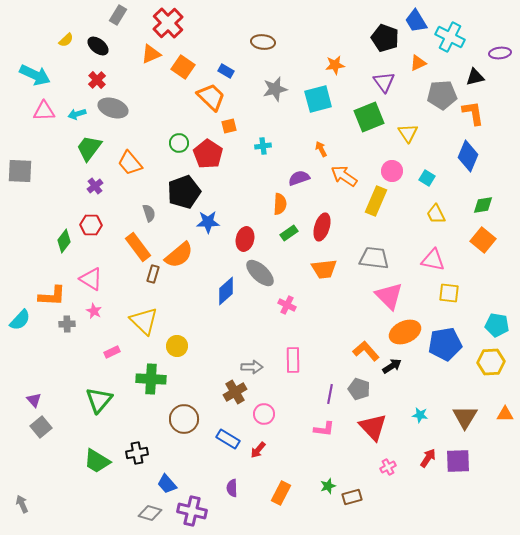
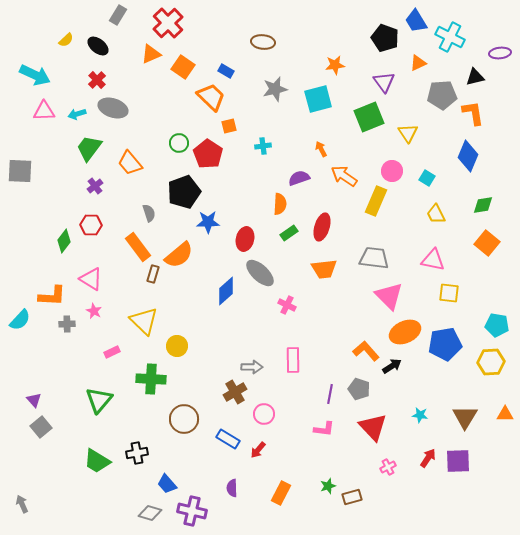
orange square at (483, 240): moved 4 px right, 3 px down
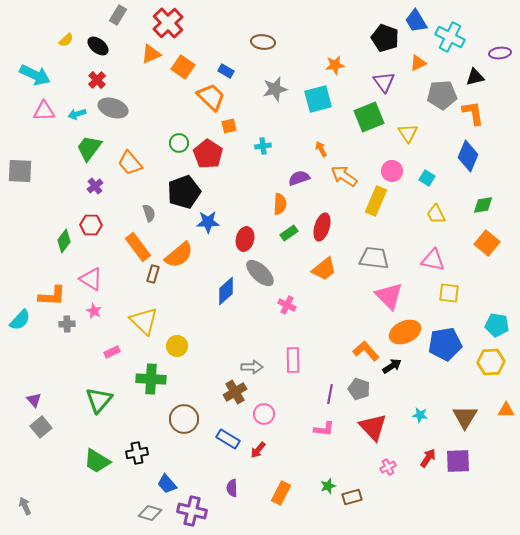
orange trapezoid at (324, 269): rotated 32 degrees counterclockwise
orange triangle at (505, 414): moved 1 px right, 4 px up
gray arrow at (22, 504): moved 3 px right, 2 px down
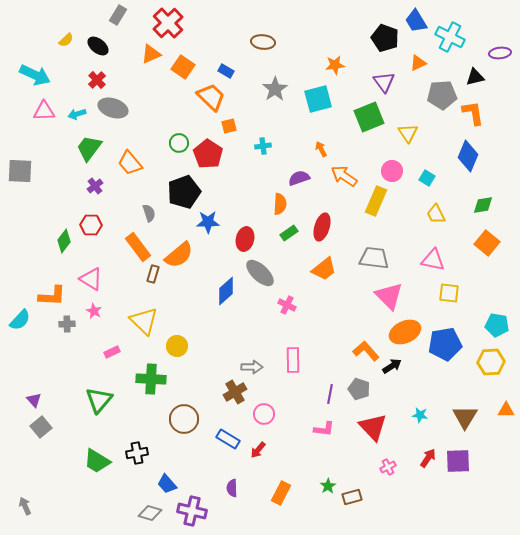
gray star at (275, 89): rotated 20 degrees counterclockwise
green star at (328, 486): rotated 14 degrees counterclockwise
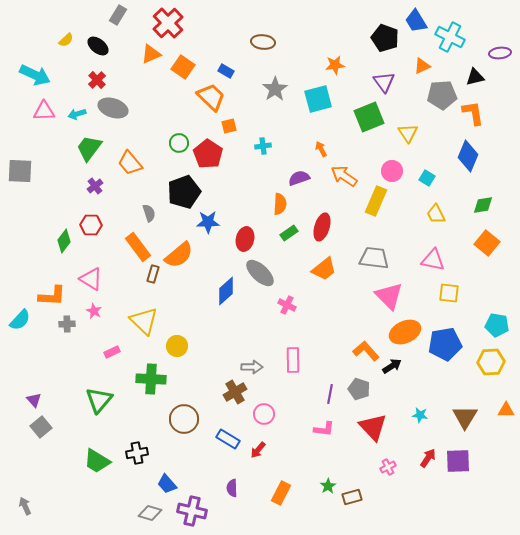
orange triangle at (418, 63): moved 4 px right, 3 px down
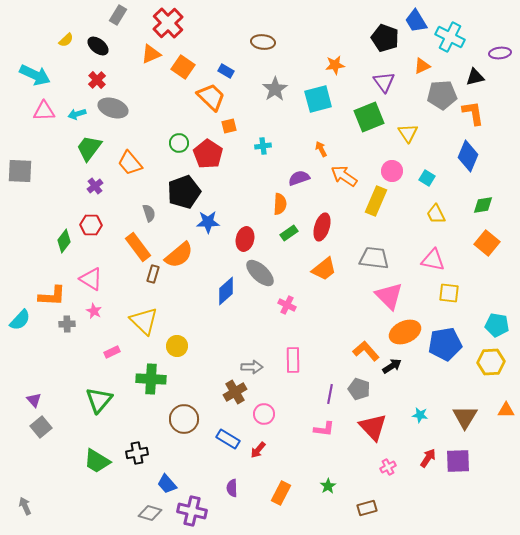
brown rectangle at (352, 497): moved 15 px right, 11 px down
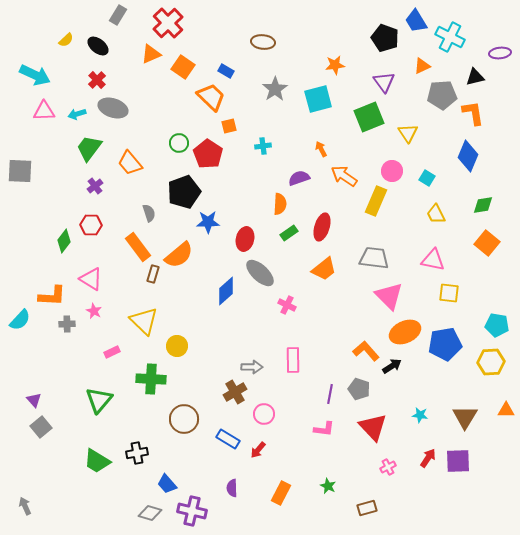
green star at (328, 486): rotated 14 degrees counterclockwise
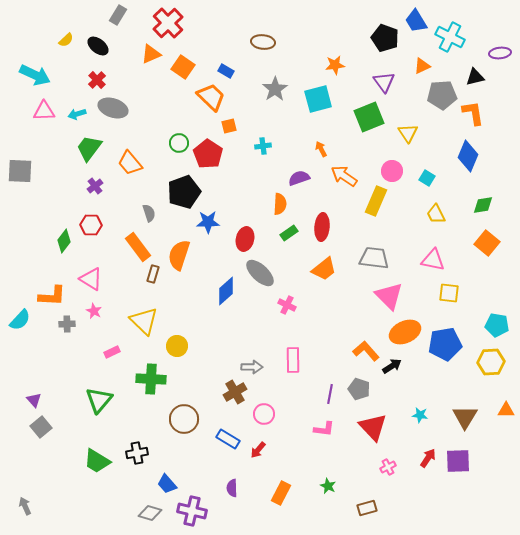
red ellipse at (322, 227): rotated 12 degrees counterclockwise
orange semicircle at (179, 255): rotated 148 degrees clockwise
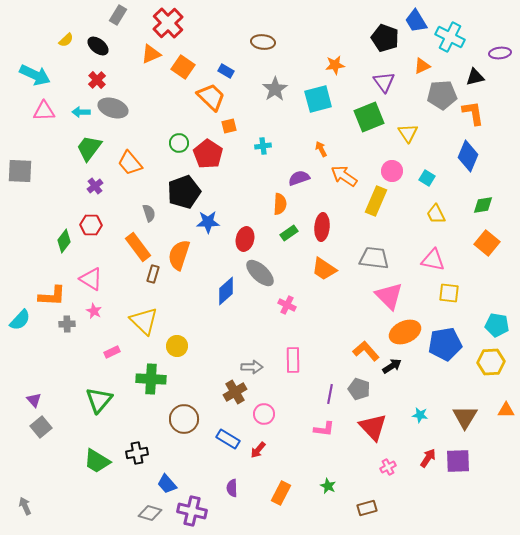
cyan arrow at (77, 114): moved 4 px right, 2 px up; rotated 18 degrees clockwise
orange trapezoid at (324, 269): rotated 72 degrees clockwise
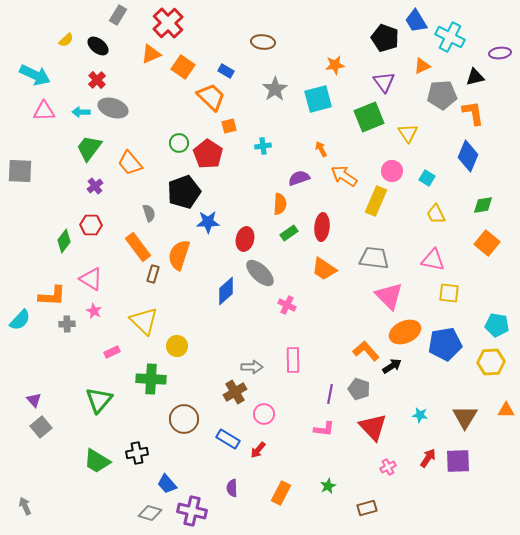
green star at (328, 486): rotated 21 degrees clockwise
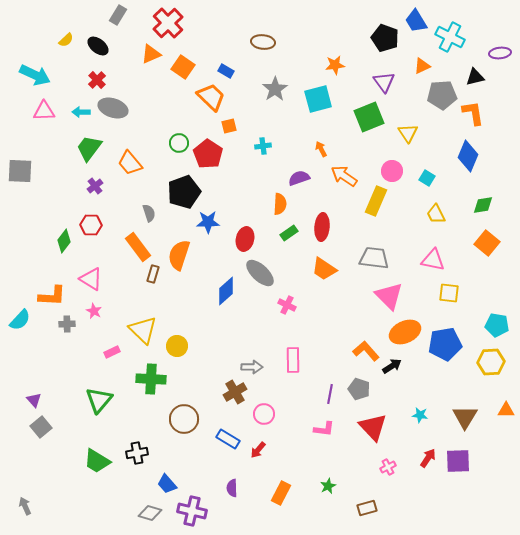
yellow triangle at (144, 321): moved 1 px left, 9 px down
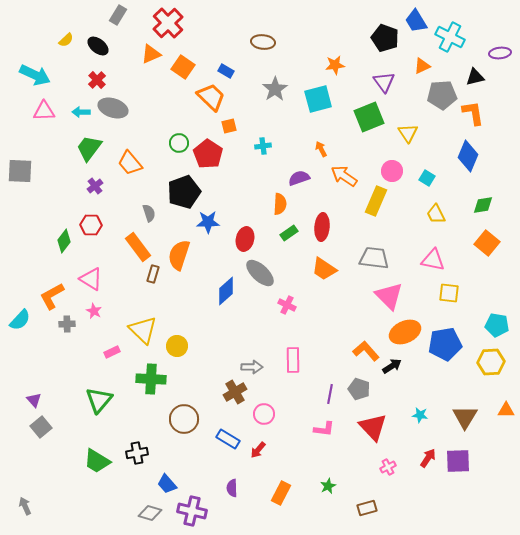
orange L-shape at (52, 296): rotated 148 degrees clockwise
